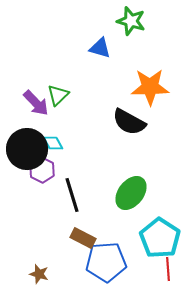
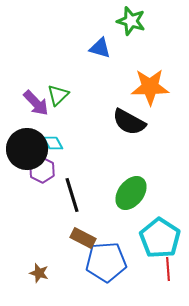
brown star: moved 1 px up
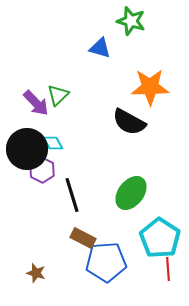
brown star: moved 3 px left
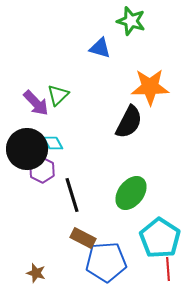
black semicircle: rotated 92 degrees counterclockwise
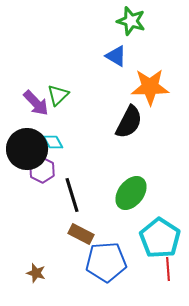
blue triangle: moved 16 px right, 8 px down; rotated 15 degrees clockwise
cyan diamond: moved 1 px up
brown rectangle: moved 2 px left, 4 px up
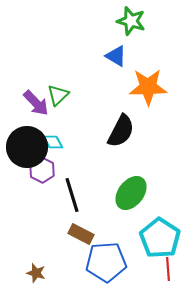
orange star: moved 2 px left
black semicircle: moved 8 px left, 9 px down
black circle: moved 2 px up
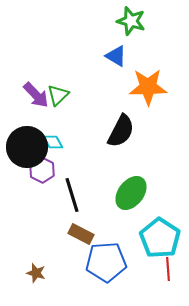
purple arrow: moved 8 px up
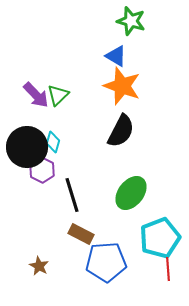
orange star: moved 26 px left, 1 px up; rotated 21 degrees clockwise
cyan diamond: rotated 45 degrees clockwise
cyan pentagon: rotated 18 degrees clockwise
brown star: moved 3 px right, 7 px up; rotated 12 degrees clockwise
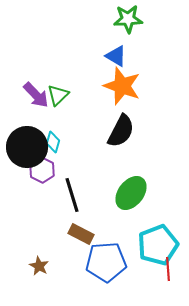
green star: moved 3 px left, 2 px up; rotated 20 degrees counterclockwise
cyan pentagon: moved 2 px left, 7 px down
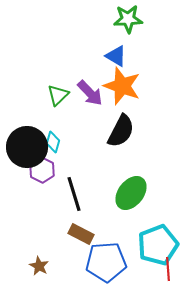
purple arrow: moved 54 px right, 2 px up
black line: moved 2 px right, 1 px up
